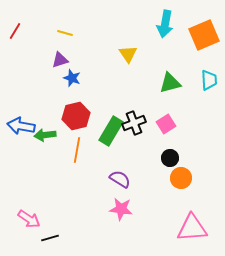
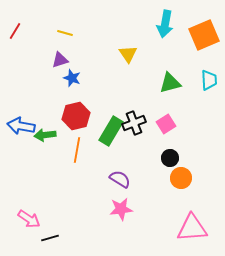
pink star: rotated 15 degrees counterclockwise
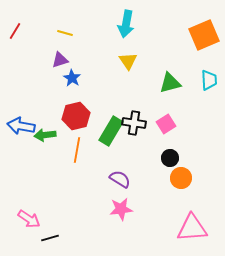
cyan arrow: moved 39 px left
yellow triangle: moved 7 px down
blue star: rotated 12 degrees clockwise
black cross: rotated 30 degrees clockwise
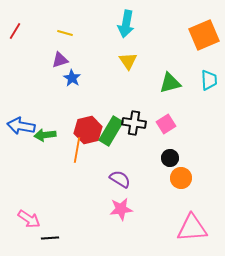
red hexagon: moved 12 px right, 14 px down
black line: rotated 12 degrees clockwise
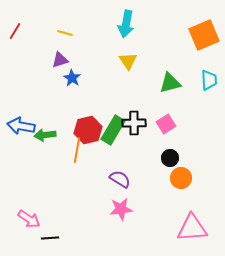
black cross: rotated 10 degrees counterclockwise
green rectangle: moved 2 px right, 1 px up
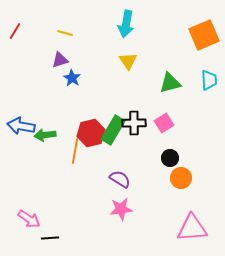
pink square: moved 2 px left, 1 px up
red hexagon: moved 3 px right, 3 px down
orange line: moved 2 px left, 1 px down
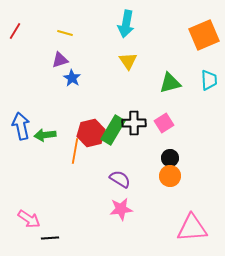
blue arrow: rotated 68 degrees clockwise
orange circle: moved 11 px left, 2 px up
